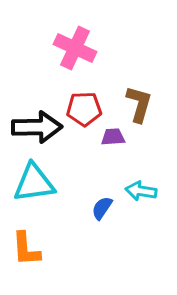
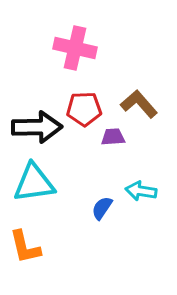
pink cross: rotated 12 degrees counterclockwise
brown L-shape: rotated 57 degrees counterclockwise
orange L-shape: moved 1 px left, 2 px up; rotated 9 degrees counterclockwise
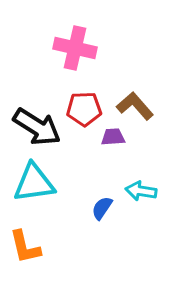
brown L-shape: moved 4 px left, 2 px down
black arrow: rotated 33 degrees clockwise
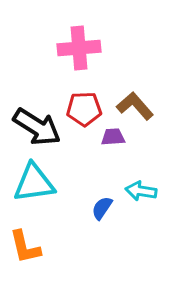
pink cross: moved 4 px right; rotated 18 degrees counterclockwise
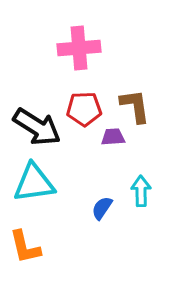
brown L-shape: rotated 33 degrees clockwise
cyan arrow: rotated 80 degrees clockwise
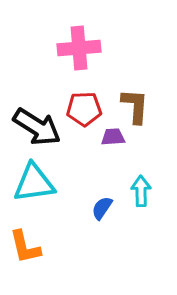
brown L-shape: rotated 12 degrees clockwise
